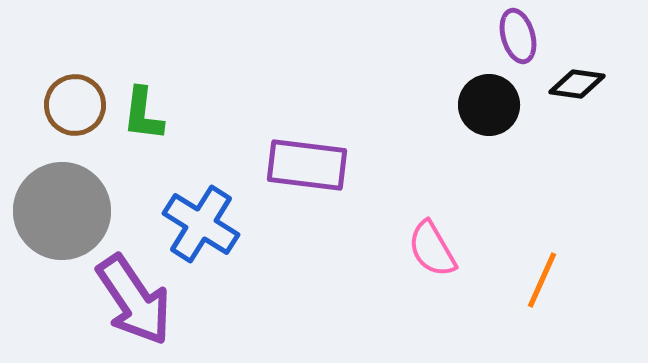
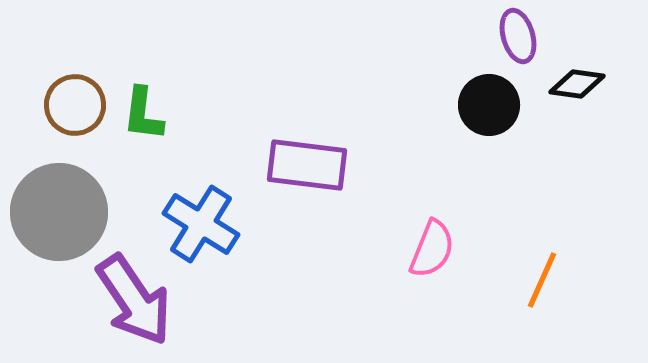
gray circle: moved 3 px left, 1 px down
pink semicircle: rotated 128 degrees counterclockwise
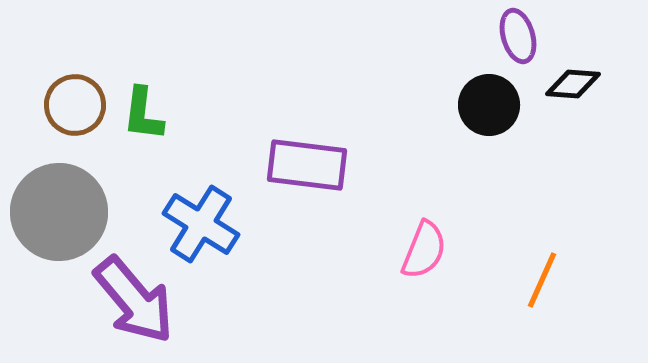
black diamond: moved 4 px left; rotated 4 degrees counterclockwise
pink semicircle: moved 8 px left, 1 px down
purple arrow: rotated 6 degrees counterclockwise
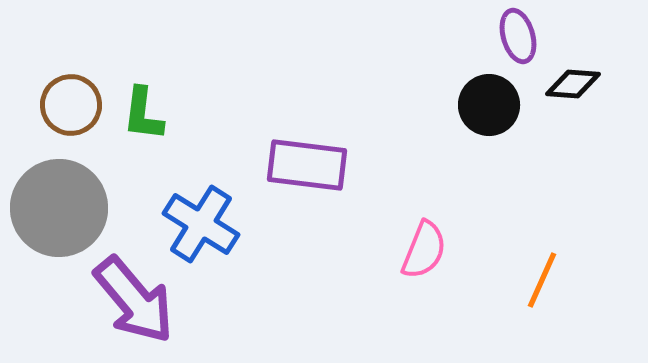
brown circle: moved 4 px left
gray circle: moved 4 px up
